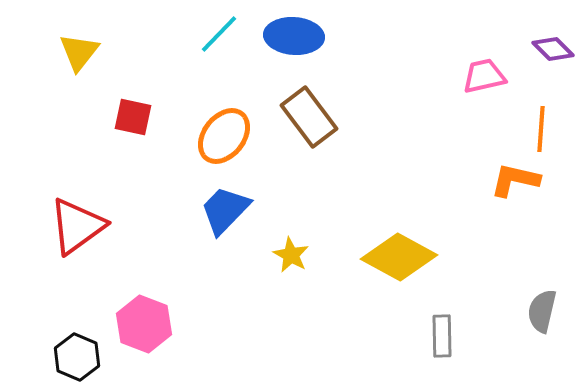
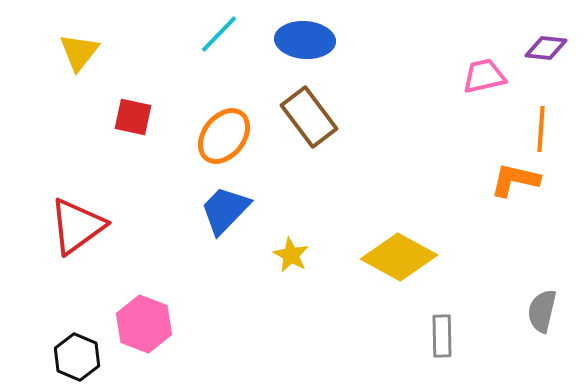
blue ellipse: moved 11 px right, 4 px down
purple diamond: moved 7 px left, 1 px up; rotated 39 degrees counterclockwise
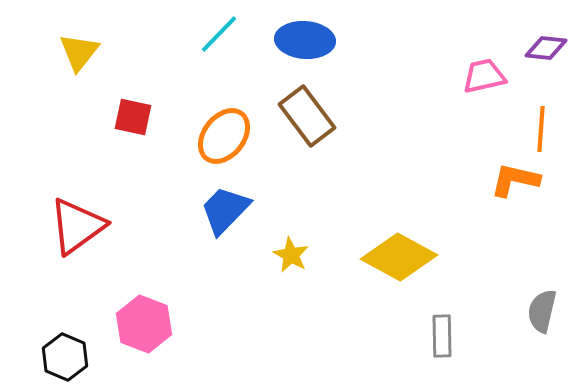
brown rectangle: moved 2 px left, 1 px up
black hexagon: moved 12 px left
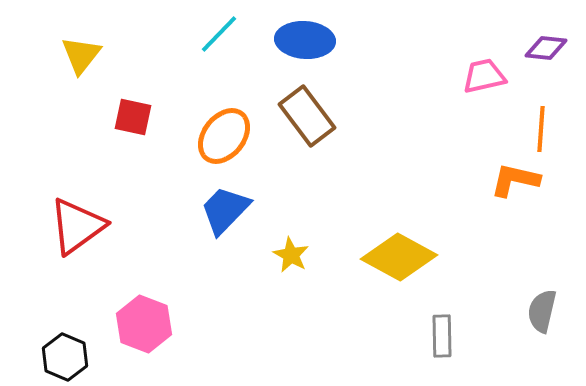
yellow triangle: moved 2 px right, 3 px down
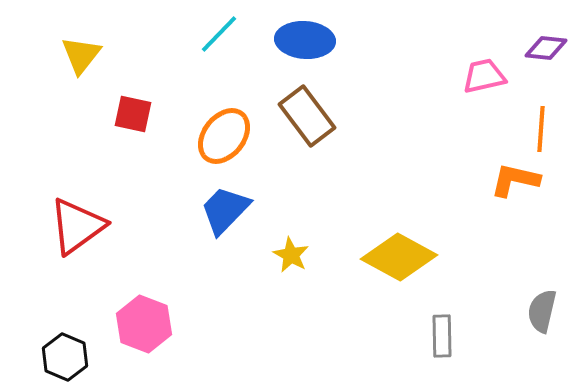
red square: moved 3 px up
